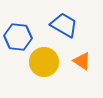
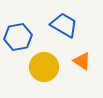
blue hexagon: rotated 16 degrees counterclockwise
yellow circle: moved 5 px down
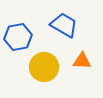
orange triangle: rotated 30 degrees counterclockwise
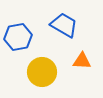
yellow circle: moved 2 px left, 5 px down
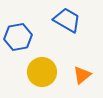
blue trapezoid: moved 3 px right, 5 px up
orange triangle: moved 14 px down; rotated 42 degrees counterclockwise
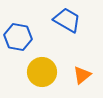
blue hexagon: rotated 20 degrees clockwise
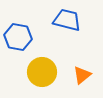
blue trapezoid: rotated 16 degrees counterclockwise
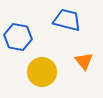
orange triangle: moved 2 px right, 14 px up; rotated 30 degrees counterclockwise
